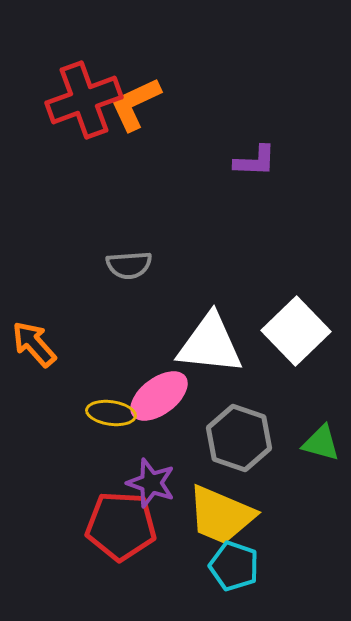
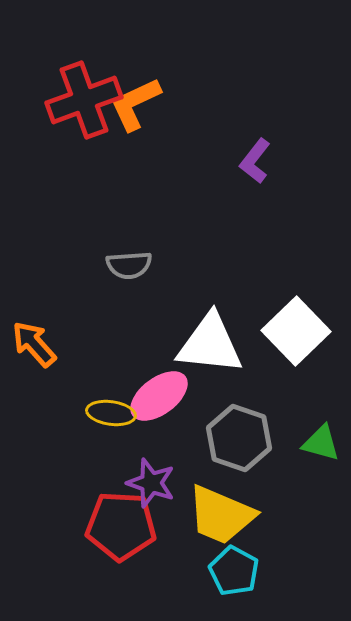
purple L-shape: rotated 126 degrees clockwise
cyan pentagon: moved 5 px down; rotated 9 degrees clockwise
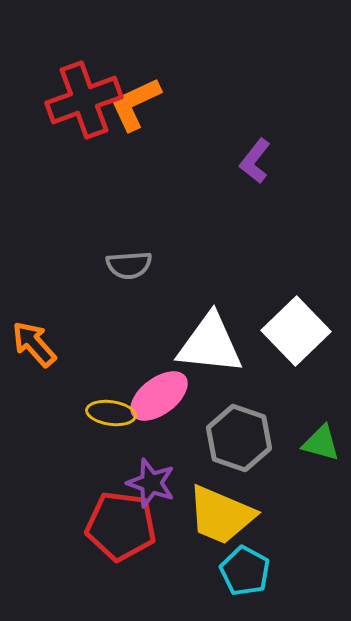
red pentagon: rotated 4 degrees clockwise
cyan pentagon: moved 11 px right
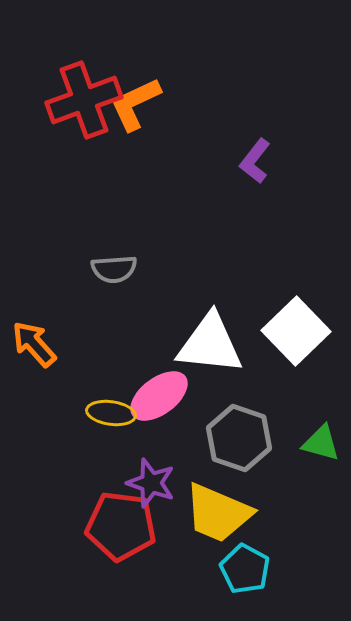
gray semicircle: moved 15 px left, 4 px down
yellow trapezoid: moved 3 px left, 2 px up
cyan pentagon: moved 2 px up
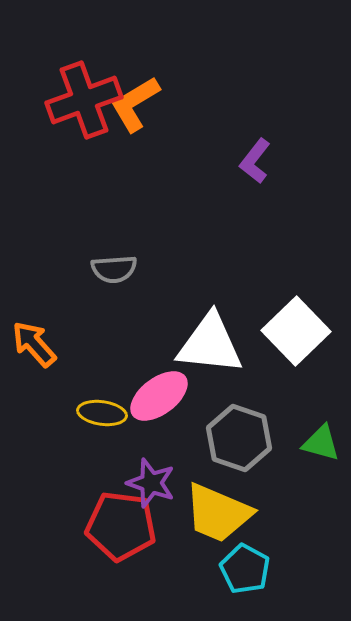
orange L-shape: rotated 6 degrees counterclockwise
yellow ellipse: moved 9 px left
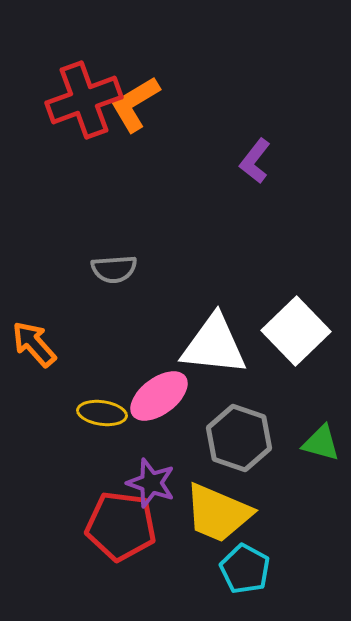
white triangle: moved 4 px right, 1 px down
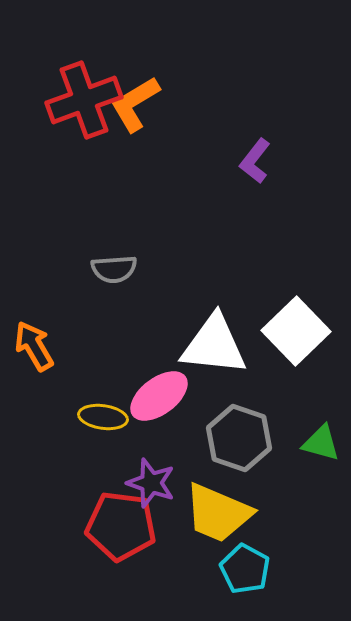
orange arrow: moved 2 px down; rotated 12 degrees clockwise
yellow ellipse: moved 1 px right, 4 px down
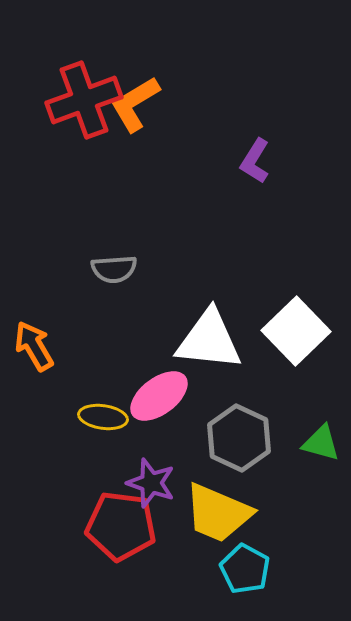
purple L-shape: rotated 6 degrees counterclockwise
white triangle: moved 5 px left, 5 px up
gray hexagon: rotated 6 degrees clockwise
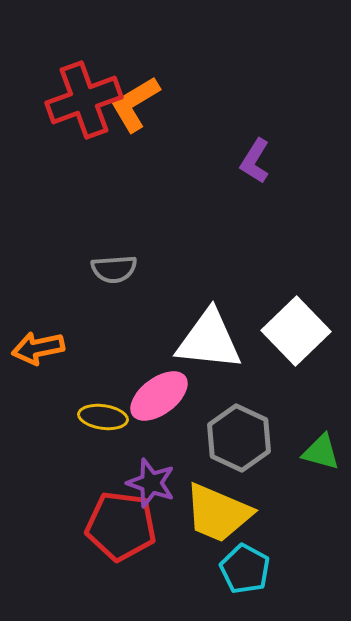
orange arrow: moved 4 px right, 2 px down; rotated 72 degrees counterclockwise
green triangle: moved 9 px down
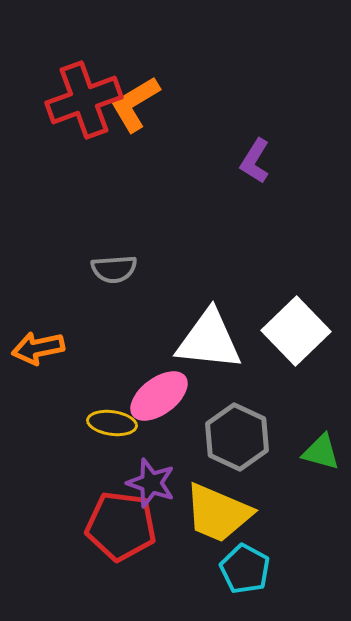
yellow ellipse: moved 9 px right, 6 px down
gray hexagon: moved 2 px left, 1 px up
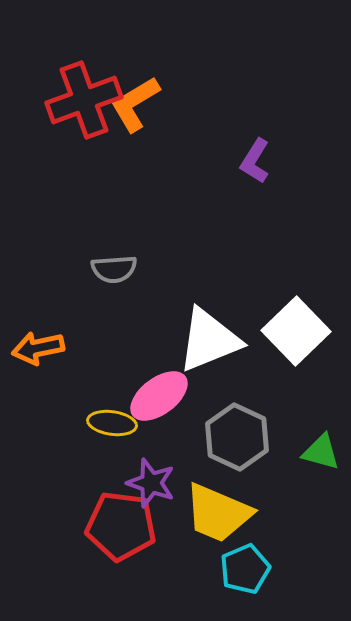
white triangle: rotated 28 degrees counterclockwise
cyan pentagon: rotated 21 degrees clockwise
